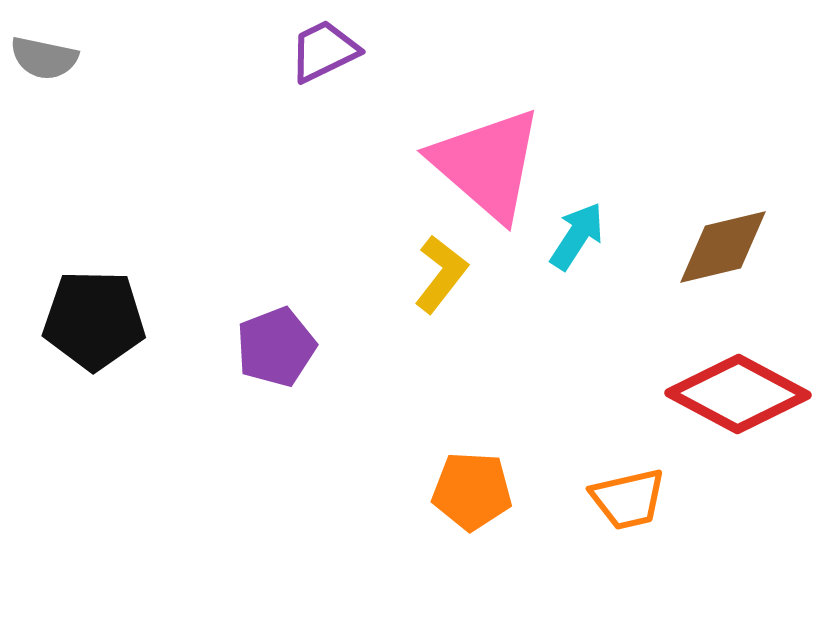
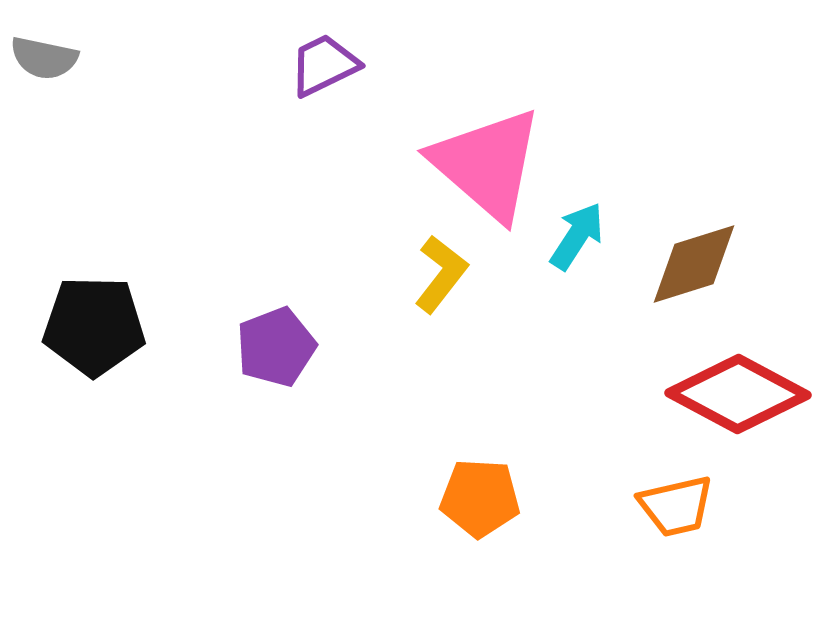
purple trapezoid: moved 14 px down
brown diamond: moved 29 px left, 17 px down; rotated 4 degrees counterclockwise
black pentagon: moved 6 px down
orange pentagon: moved 8 px right, 7 px down
orange trapezoid: moved 48 px right, 7 px down
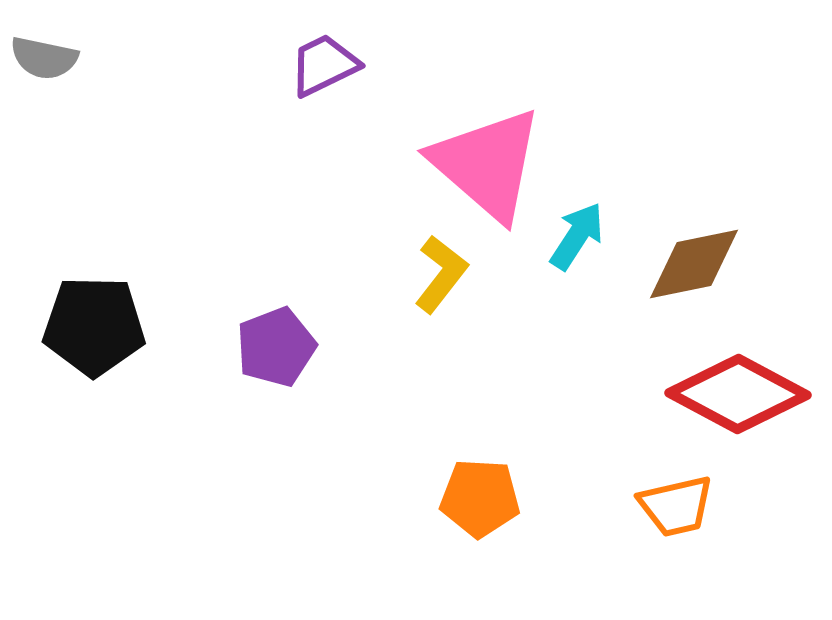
brown diamond: rotated 6 degrees clockwise
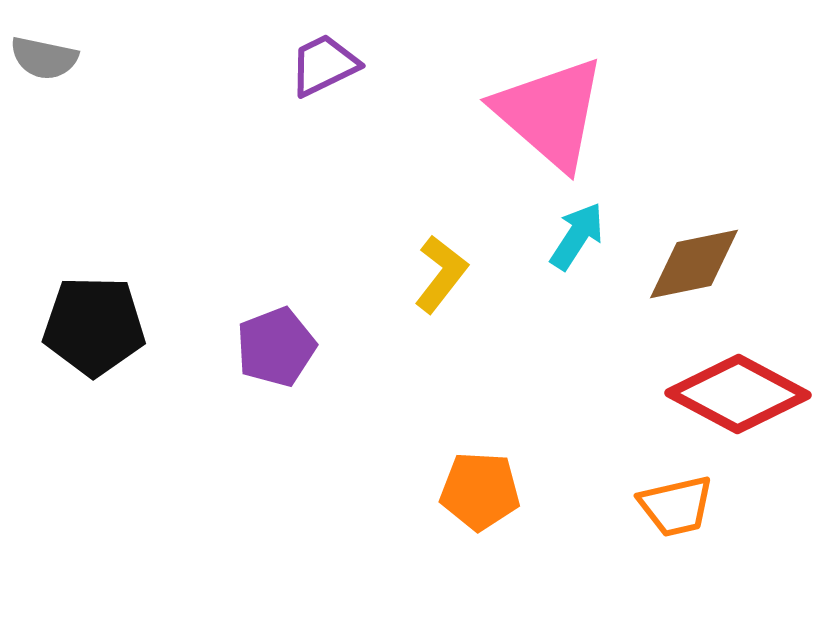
pink triangle: moved 63 px right, 51 px up
orange pentagon: moved 7 px up
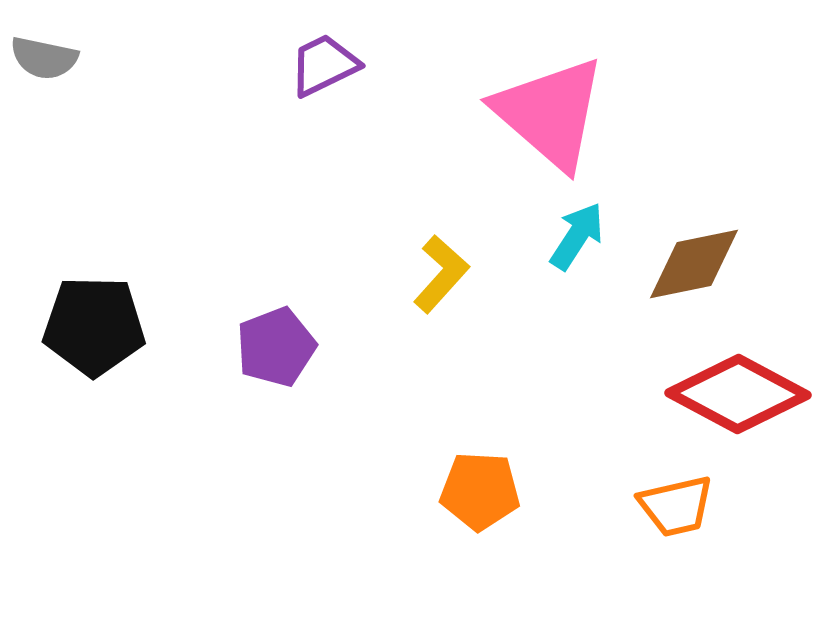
yellow L-shape: rotated 4 degrees clockwise
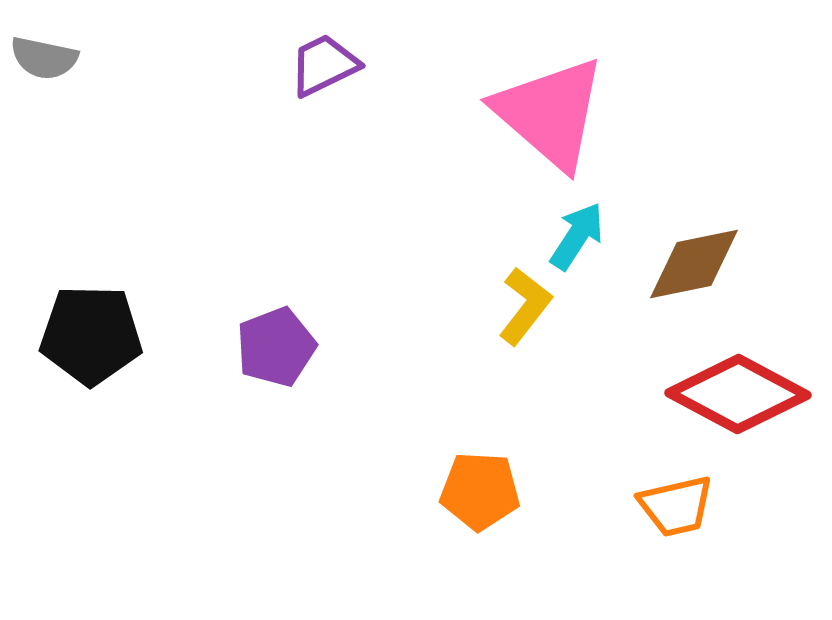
yellow L-shape: moved 84 px right, 32 px down; rotated 4 degrees counterclockwise
black pentagon: moved 3 px left, 9 px down
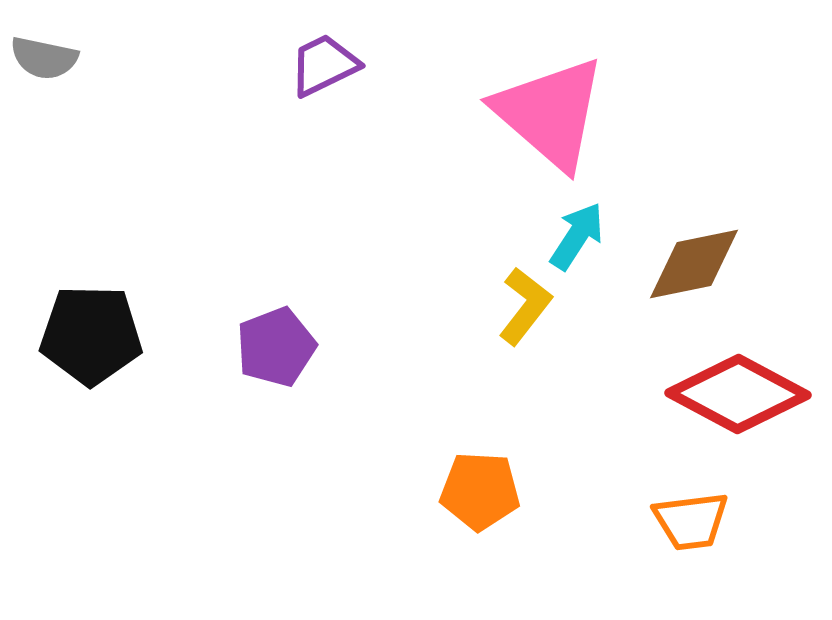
orange trapezoid: moved 15 px right, 15 px down; rotated 6 degrees clockwise
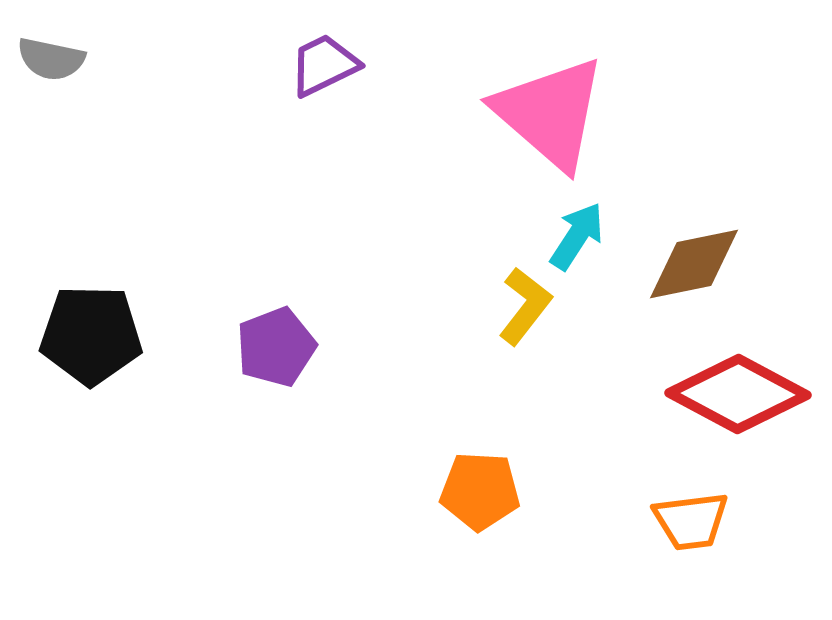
gray semicircle: moved 7 px right, 1 px down
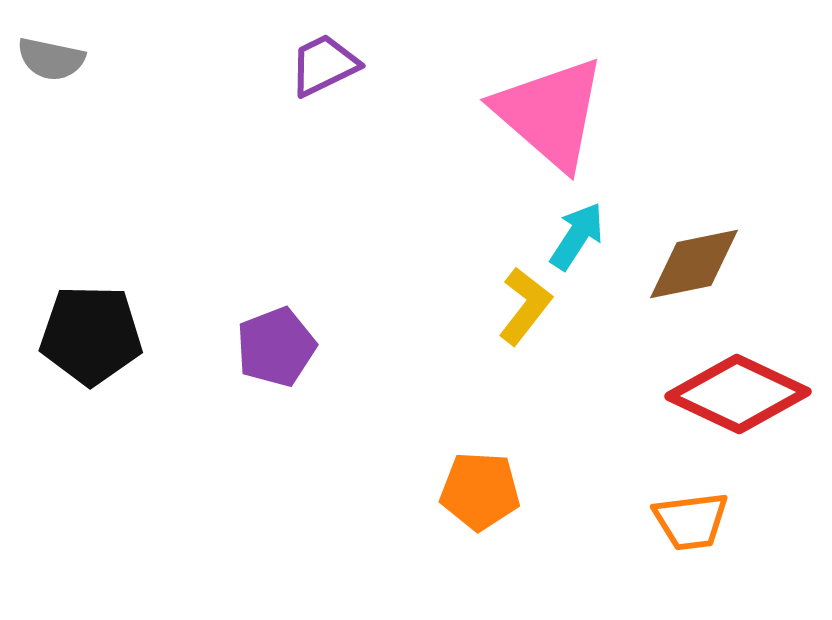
red diamond: rotated 3 degrees counterclockwise
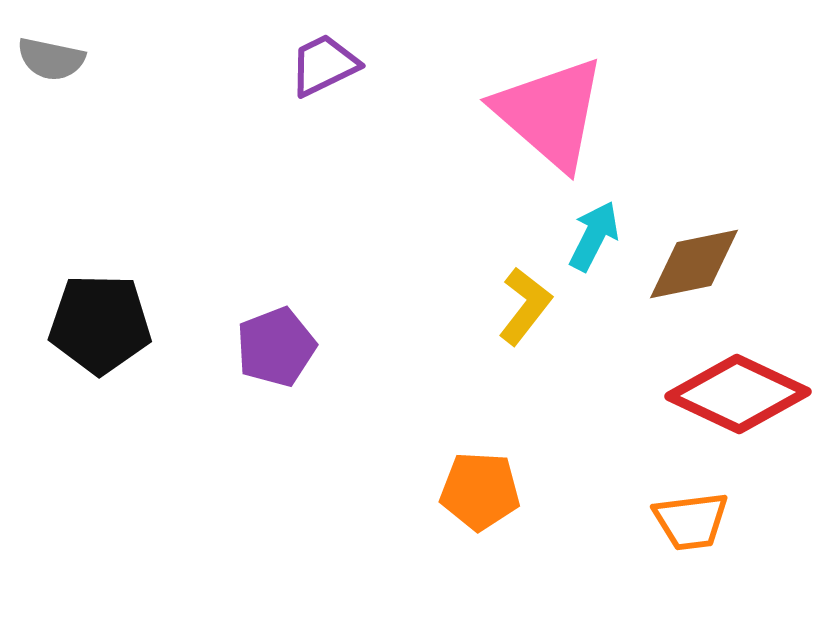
cyan arrow: moved 17 px right; rotated 6 degrees counterclockwise
black pentagon: moved 9 px right, 11 px up
